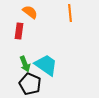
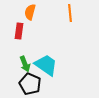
orange semicircle: rotated 112 degrees counterclockwise
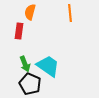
cyan trapezoid: moved 2 px right, 1 px down
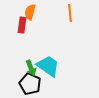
red rectangle: moved 3 px right, 6 px up
green arrow: moved 6 px right, 4 px down
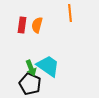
orange semicircle: moved 7 px right, 13 px down
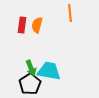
cyan trapezoid: moved 1 px right, 5 px down; rotated 25 degrees counterclockwise
black pentagon: rotated 15 degrees clockwise
